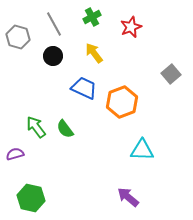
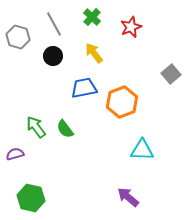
green cross: rotated 18 degrees counterclockwise
blue trapezoid: rotated 36 degrees counterclockwise
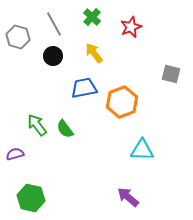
gray square: rotated 36 degrees counterclockwise
green arrow: moved 1 px right, 2 px up
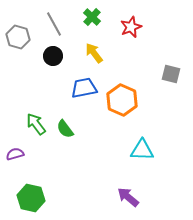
orange hexagon: moved 2 px up; rotated 16 degrees counterclockwise
green arrow: moved 1 px left, 1 px up
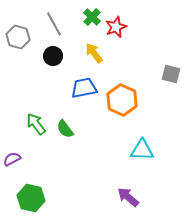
red star: moved 15 px left
purple semicircle: moved 3 px left, 5 px down; rotated 12 degrees counterclockwise
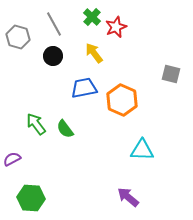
green hexagon: rotated 8 degrees counterclockwise
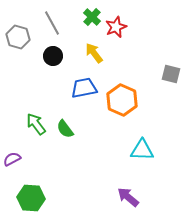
gray line: moved 2 px left, 1 px up
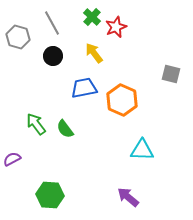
green hexagon: moved 19 px right, 3 px up
